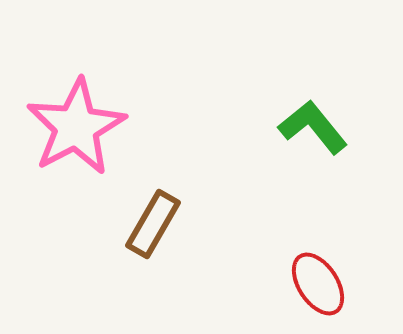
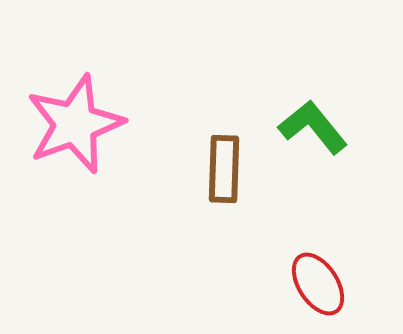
pink star: moved 1 px left, 3 px up; rotated 8 degrees clockwise
brown rectangle: moved 71 px right, 55 px up; rotated 28 degrees counterclockwise
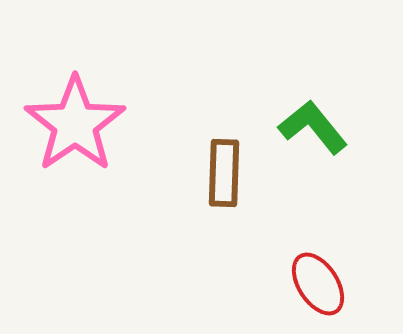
pink star: rotated 14 degrees counterclockwise
brown rectangle: moved 4 px down
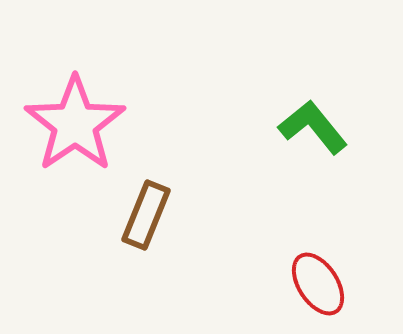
brown rectangle: moved 78 px left, 42 px down; rotated 20 degrees clockwise
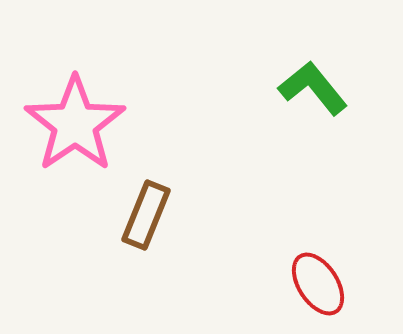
green L-shape: moved 39 px up
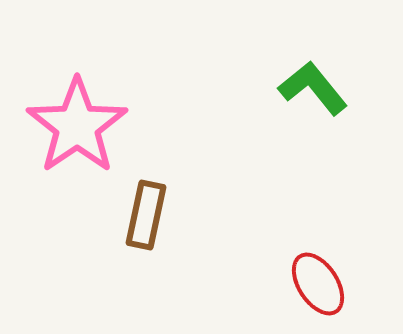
pink star: moved 2 px right, 2 px down
brown rectangle: rotated 10 degrees counterclockwise
